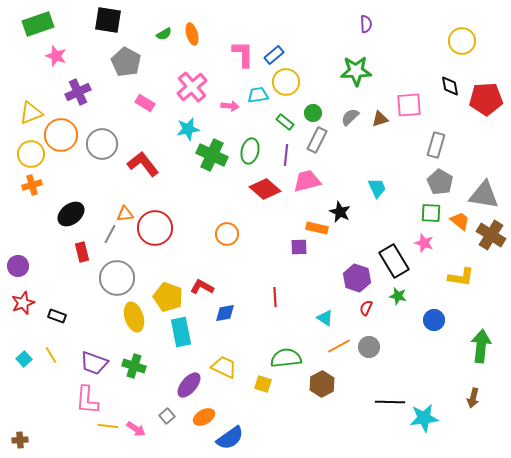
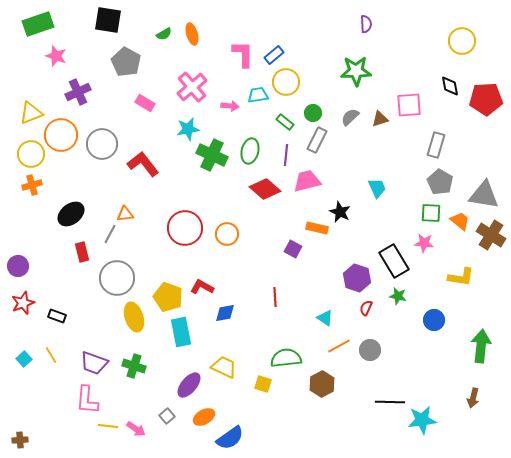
red circle at (155, 228): moved 30 px right
pink star at (424, 243): rotated 12 degrees counterclockwise
purple square at (299, 247): moved 6 px left, 2 px down; rotated 30 degrees clockwise
gray circle at (369, 347): moved 1 px right, 3 px down
cyan star at (424, 418): moved 2 px left, 2 px down
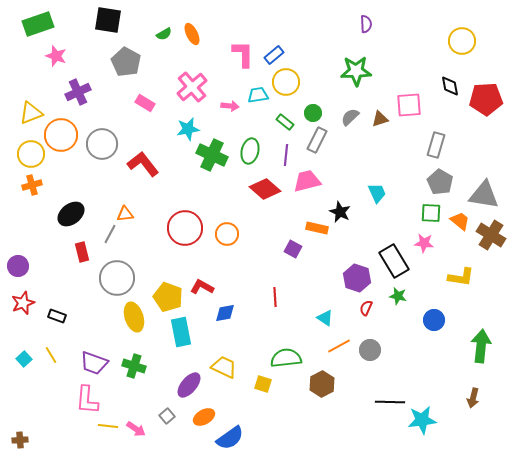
orange ellipse at (192, 34): rotated 10 degrees counterclockwise
cyan trapezoid at (377, 188): moved 5 px down
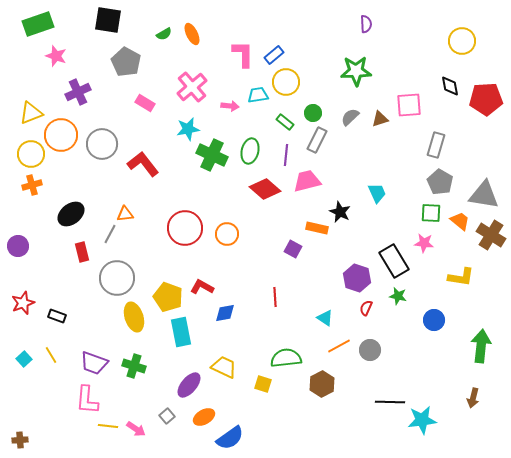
purple circle at (18, 266): moved 20 px up
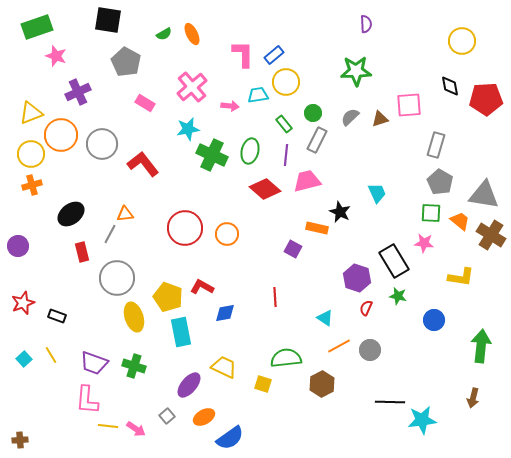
green rectangle at (38, 24): moved 1 px left, 3 px down
green rectangle at (285, 122): moved 1 px left, 2 px down; rotated 12 degrees clockwise
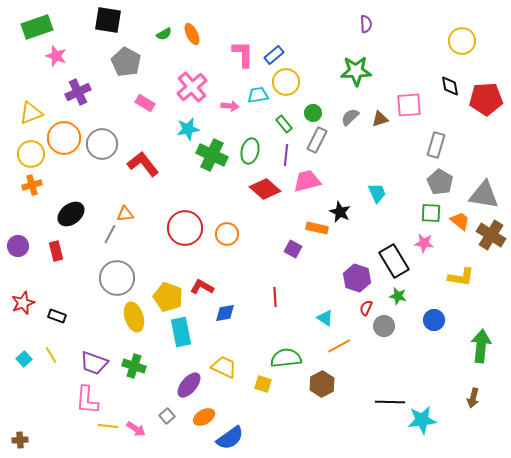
orange circle at (61, 135): moved 3 px right, 3 px down
red rectangle at (82, 252): moved 26 px left, 1 px up
gray circle at (370, 350): moved 14 px right, 24 px up
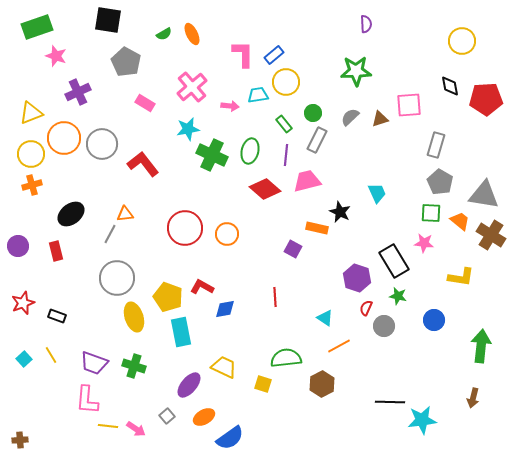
blue diamond at (225, 313): moved 4 px up
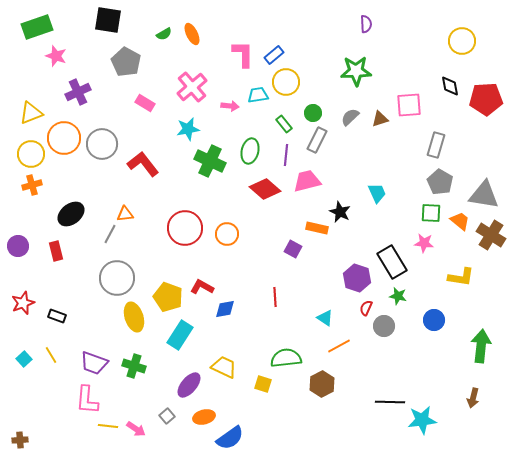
green cross at (212, 155): moved 2 px left, 6 px down
black rectangle at (394, 261): moved 2 px left, 1 px down
cyan rectangle at (181, 332): moved 1 px left, 3 px down; rotated 44 degrees clockwise
orange ellipse at (204, 417): rotated 15 degrees clockwise
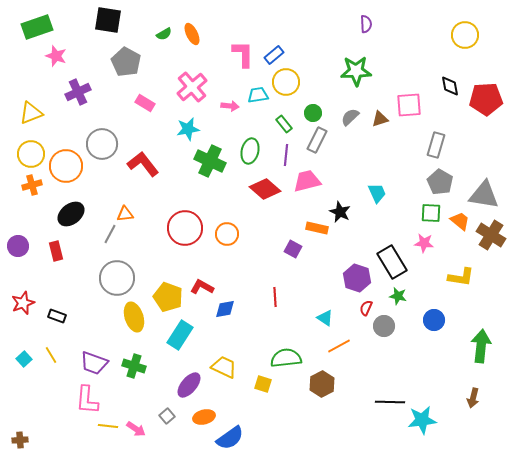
yellow circle at (462, 41): moved 3 px right, 6 px up
orange circle at (64, 138): moved 2 px right, 28 px down
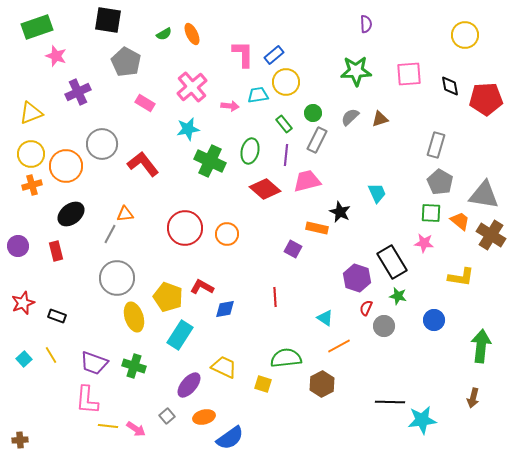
pink square at (409, 105): moved 31 px up
